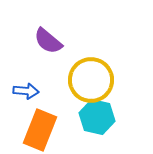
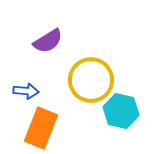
purple semicircle: rotated 72 degrees counterclockwise
cyan hexagon: moved 24 px right, 6 px up
orange rectangle: moved 1 px right, 2 px up
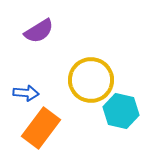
purple semicircle: moved 9 px left, 10 px up
blue arrow: moved 2 px down
orange rectangle: rotated 15 degrees clockwise
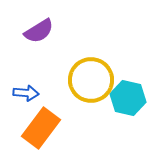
cyan hexagon: moved 7 px right, 13 px up
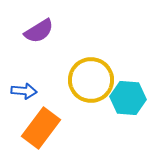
blue arrow: moved 2 px left, 2 px up
cyan hexagon: rotated 8 degrees counterclockwise
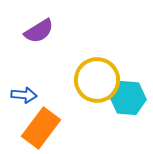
yellow circle: moved 6 px right
blue arrow: moved 4 px down
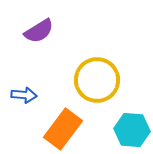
cyan hexagon: moved 4 px right, 32 px down
orange rectangle: moved 22 px right, 1 px down
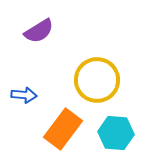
cyan hexagon: moved 16 px left, 3 px down
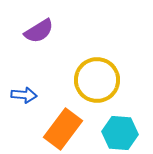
cyan hexagon: moved 4 px right
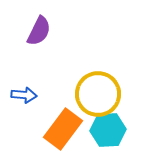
purple semicircle: rotated 32 degrees counterclockwise
yellow circle: moved 1 px right, 14 px down
cyan hexagon: moved 12 px left, 3 px up; rotated 8 degrees counterclockwise
